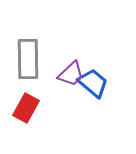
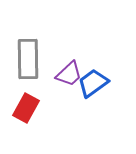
purple trapezoid: moved 2 px left
blue trapezoid: rotated 76 degrees counterclockwise
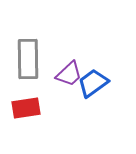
red rectangle: rotated 52 degrees clockwise
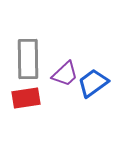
purple trapezoid: moved 4 px left
red rectangle: moved 10 px up
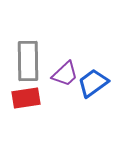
gray rectangle: moved 2 px down
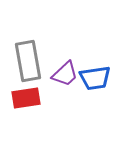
gray rectangle: rotated 9 degrees counterclockwise
blue trapezoid: moved 2 px right, 5 px up; rotated 152 degrees counterclockwise
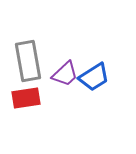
blue trapezoid: moved 1 px left, 1 px up; rotated 24 degrees counterclockwise
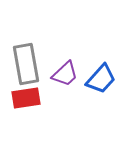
gray rectangle: moved 2 px left, 3 px down
blue trapezoid: moved 7 px right, 2 px down; rotated 16 degrees counterclockwise
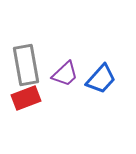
gray rectangle: moved 1 px down
red rectangle: rotated 12 degrees counterclockwise
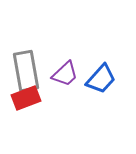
gray rectangle: moved 6 px down
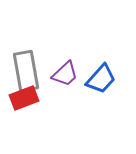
red rectangle: moved 2 px left
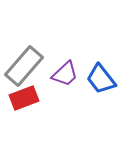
gray rectangle: moved 2 px left, 5 px up; rotated 51 degrees clockwise
blue trapezoid: rotated 100 degrees clockwise
